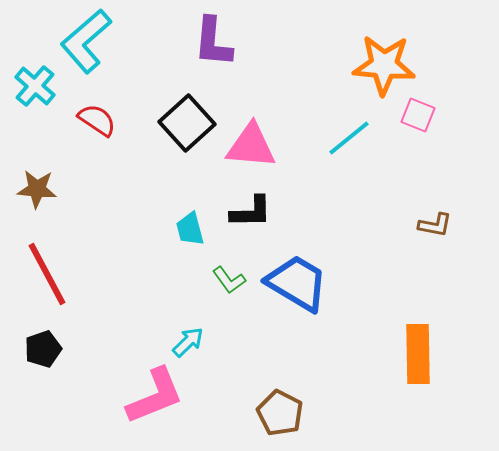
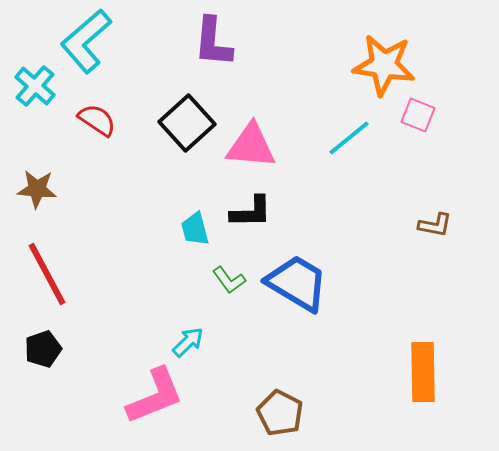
orange star: rotated 4 degrees clockwise
cyan trapezoid: moved 5 px right
orange rectangle: moved 5 px right, 18 px down
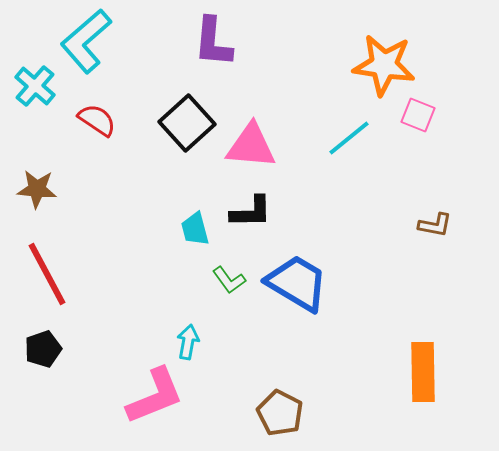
cyan arrow: rotated 36 degrees counterclockwise
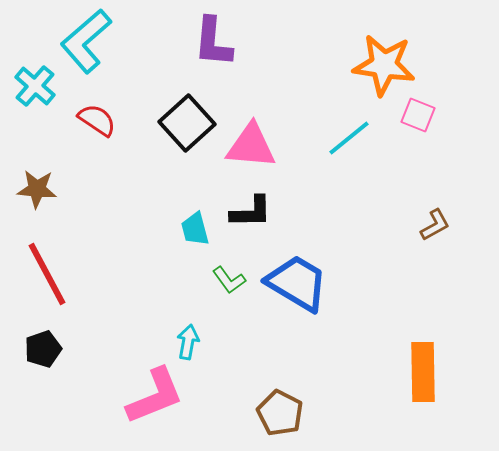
brown L-shape: rotated 40 degrees counterclockwise
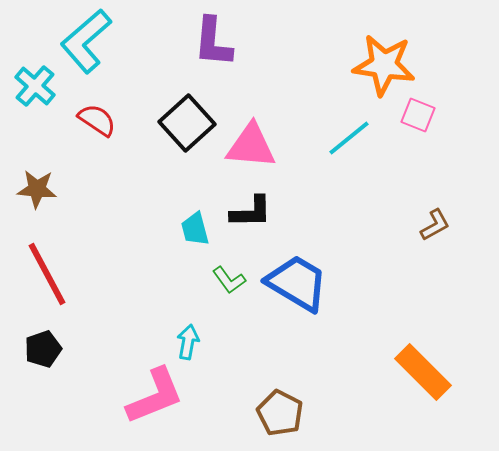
orange rectangle: rotated 44 degrees counterclockwise
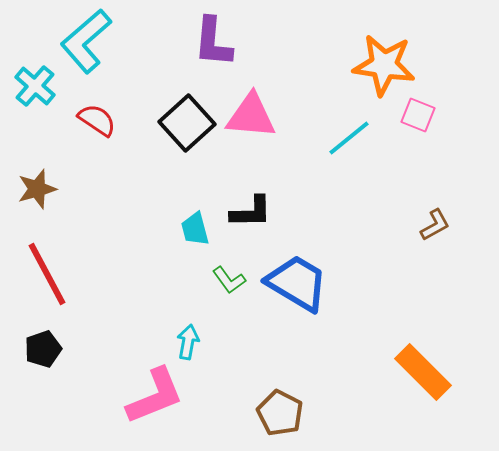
pink triangle: moved 30 px up
brown star: rotated 21 degrees counterclockwise
